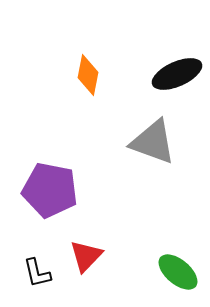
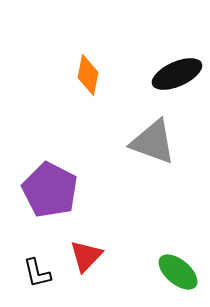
purple pentagon: rotated 16 degrees clockwise
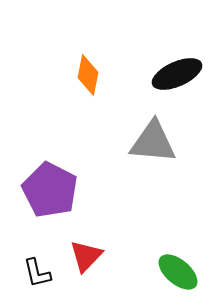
gray triangle: rotated 15 degrees counterclockwise
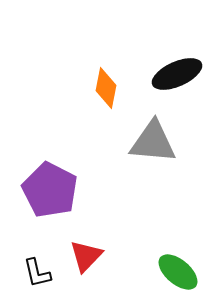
orange diamond: moved 18 px right, 13 px down
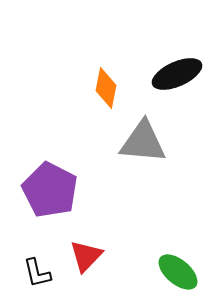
gray triangle: moved 10 px left
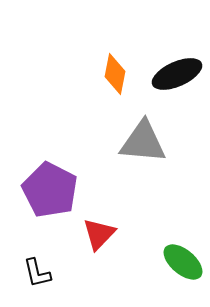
orange diamond: moved 9 px right, 14 px up
red triangle: moved 13 px right, 22 px up
green ellipse: moved 5 px right, 10 px up
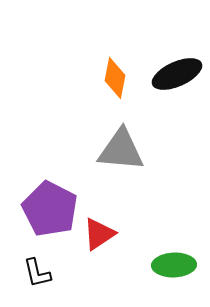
orange diamond: moved 4 px down
gray triangle: moved 22 px left, 8 px down
purple pentagon: moved 19 px down
red triangle: rotated 12 degrees clockwise
green ellipse: moved 9 px left, 3 px down; rotated 42 degrees counterclockwise
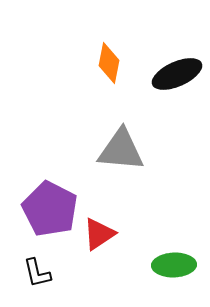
orange diamond: moved 6 px left, 15 px up
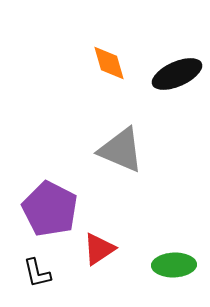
orange diamond: rotated 27 degrees counterclockwise
gray triangle: rotated 18 degrees clockwise
red triangle: moved 15 px down
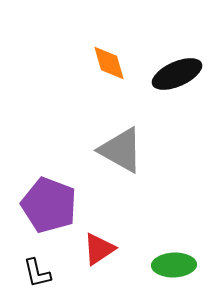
gray triangle: rotated 6 degrees clockwise
purple pentagon: moved 1 px left, 4 px up; rotated 6 degrees counterclockwise
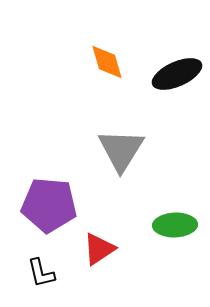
orange diamond: moved 2 px left, 1 px up
gray triangle: rotated 33 degrees clockwise
purple pentagon: rotated 16 degrees counterclockwise
green ellipse: moved 1 px right, 40 px up
black L-shape: moved 4 px right
